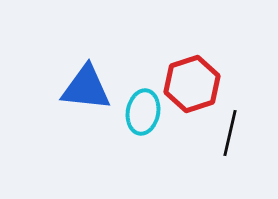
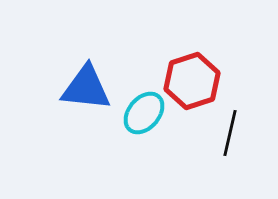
red hexagon: moved 3 px up
cyan ellipse: moved 1 px right, 1 px down; rotated 30 degrees clockwise
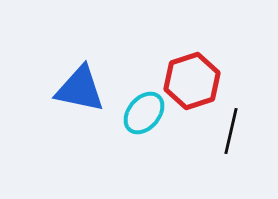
blue triangle: moved 6 px left, 1 px down; rotated 6 degrees clockwise
black line: moved 1 px right, 2 px up
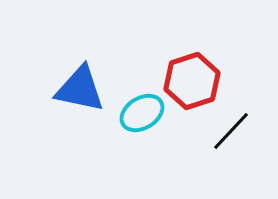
cyan ellipse: moved 2 px left; rotated 18 degrees clockwise
black line: rotated 30 degrees clockwise
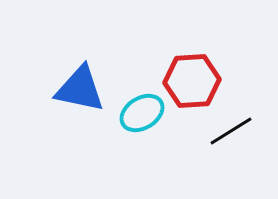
red hexagon: rotated 14 degrees clockwise
black line: rotated 15 degrees clockwise
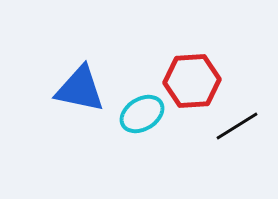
cyan ellipse: moved 1 px down
black line: moved 6 px right, 5 px up
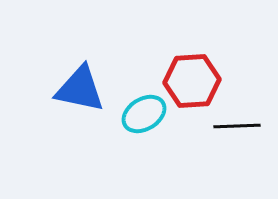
cyan ellipse: moved 2 px right
black line: rotated 30 degrees clockwise
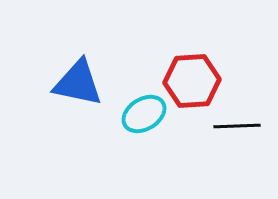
blue triangle: moved 2 px left, 6 px up
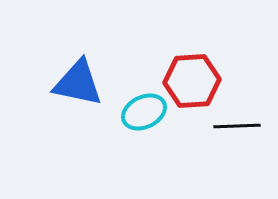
cyan ellipse: moved 2 px up; rotated 6 degrees clockwise
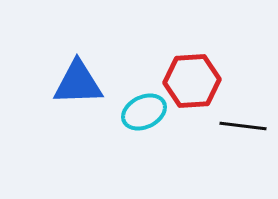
blue triangle: rotated 14 degrees counterclockwise
black line: moved 6 px right; rotated 9 degrees clockwise
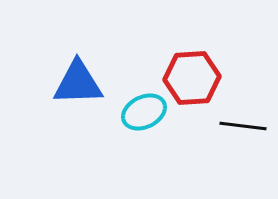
red hexagon: moved 3 px up
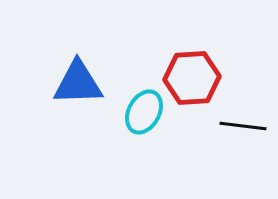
cyan ellipse: rotated 36 degrees counterclockwise
